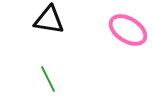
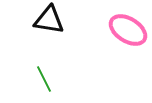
green line: moved 4 px left
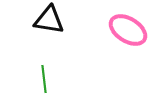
green line: rotated 20 degrees clockwise
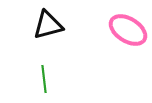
black triangle: moved 1 px left, 5 px down; rotated 24 degrees counterclockwise
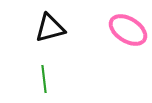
black triangle: moved 2 px right, 3 px down
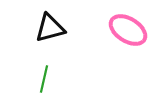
green line: rotated 20 degrees clockwise
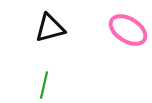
green line: moved 6 px down
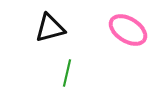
green line: moved 23 px right, 12 px up
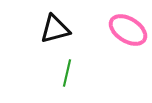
black triangle: moved 5 px right, 1 px down
